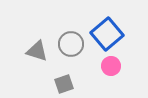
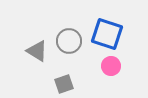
blue square: rotated 32 degrees counterclockwise
gray circle: moved 2 px left, 3 px up
gray triangle: rotated 15 degrees clockwise
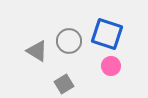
gray square: rotated 12 degrees counterclockwise
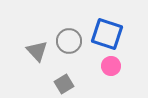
gray triangle: rotated 15 degrees clockwise
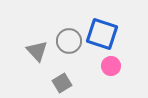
blue square: moved 5 px left
gray square: moved 2 px left, 1 px up
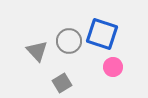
pink circle: moved 2 px right, 1 px down
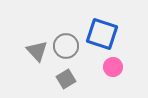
gray circle: moved 3 px left, 5 px down
gray square: moved 4 px right, 4 px up
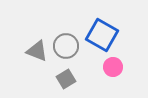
blue square: moved 1 px down; rotated 12 degrees clockwise
gray triangle: rotated 25 degrees counterclockwise
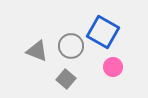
blue square: moved 1 px right, 3 px up
gray circle: moved 5 px right
gray square: rotated 18 degrees counterclockwise
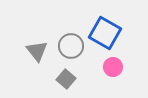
blue square: moved 2 px right, 1 px down
gray triangle: rotated 30 degrees clockwise
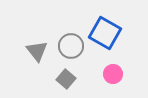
pink circle: moved 7 px down
